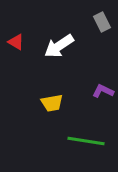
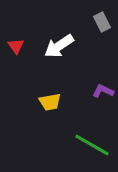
red triangle: moved 4 px down; rotated 24 degrees clockwise
yellow trapezoid: moved 2 px left, 1 px up
green line: moved 6 px right, 4 px down; rotated 21 degrees clockwise
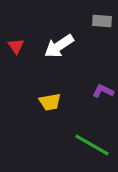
gray rectangle: moved 1 px up; rotated 60 degrees counterclockwise
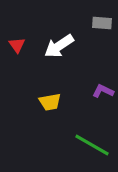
gray rectangle: moved 2 px down
red triangle: moved 1 px right, 1 px up
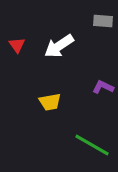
gray rectangle: moved 1 px right, 2 px up
purple L-shape: moved 4 px up
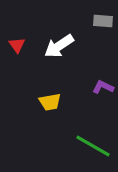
green line: moved 1 px right, 1 px down
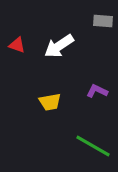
red triangle: rotated 36 degrees counterclockwise
purple L-shape: moved 6 px left, 4 px down
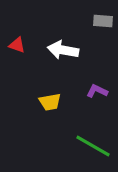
white arrow: moved 4 px right, 4 px down; rotated 44 degrees clockwise
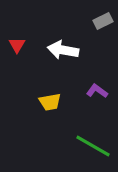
gray rectangle: rotated 30 degrees counterclockwise
red triangle: rotated 42 degrees clockwise
purple L-shape: rotated 10 degrees clockwise
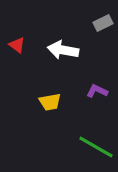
gray rectangle: moved 2 px down
red triangle: rotated 24 degrees counterclockwise
purple L-shape: rotated 10 degrees counterclockwise
green line: moved 3 px right, 1 px down
